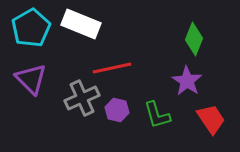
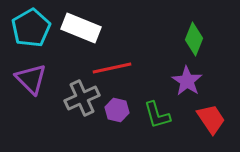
white rectangle: moved 4 px down
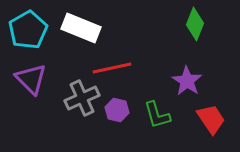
cyan pentagon: moved 3 px left, 2 px down
green diamond: moved 1 px right, 15 px up
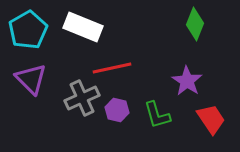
white rectangle: moved 2 px right, 1 px up
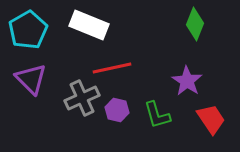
white rectangle: moved 6 px right, 2 px up
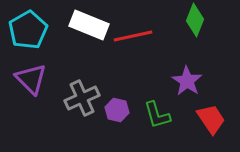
green diamond: moved 4 px up
red line: moved 21 px right, 32 px up
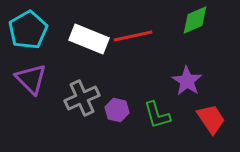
green diamond: rotated 44 degrees clockwise
white rectangle: moved 14 px down
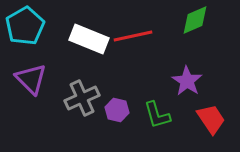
cyan pentagon: moved 3 px left, 4 px up
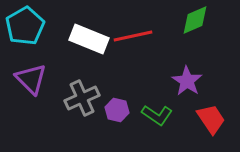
green L-shape: rotated 40 degrees counterclockwise
